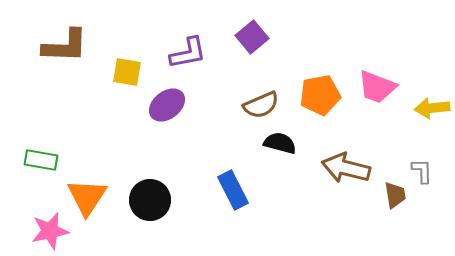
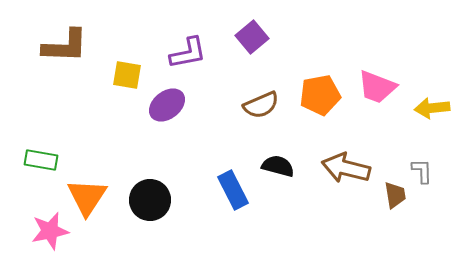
yellow square: moved 3 px down
black semicircle: moved 2 px left, 23 px down
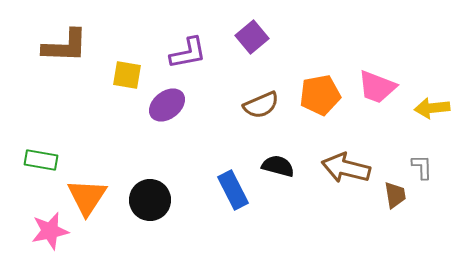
gray L-shape: moved 4 px up
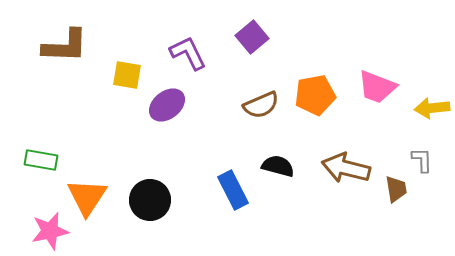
purple L-shape: rotated 105 degrees counterclockwise
orange pentagon: moved 5 px left
gray L-shape: moved 7 px up
brown trapezoid: moved 1 px right, 6 px up
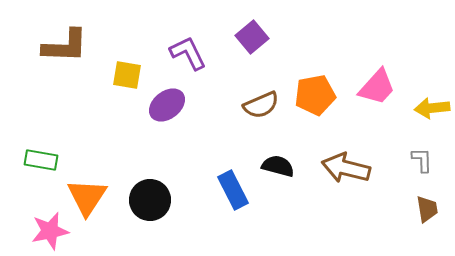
pink trapezoid: rotated 69 degrees counterclockwise
brown trapezoid: moved 31 px right, 20 px down
